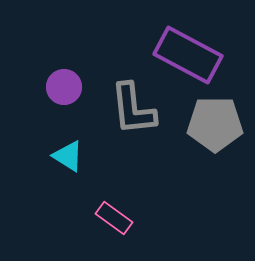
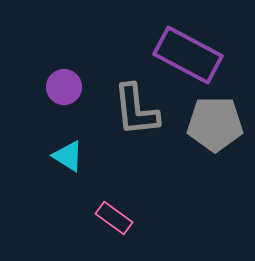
gray L-shape: moved 3 px right, 1 px down
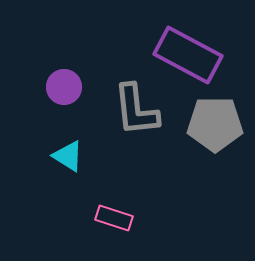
pink rectangle: rotated 18 degrees counterclockwise
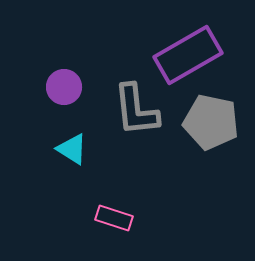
purple rectangle: rotated 58 degrees counterclockwise
gray pentagon: moved 4 px left, 2 px up; rotated 12 degrees clockwise
cyan triangle: moved 4 px right, 7 px up
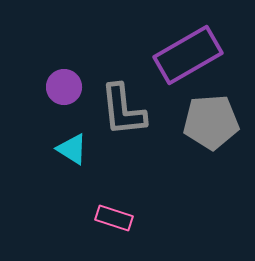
gray L-shape: moved 13 px left
gray pentagon: rotated 16 degrees counterclockwise
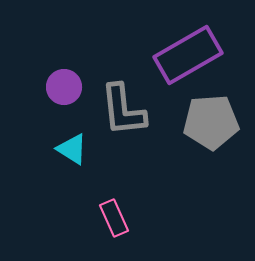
pink rectangle: rotated 48 degrees clockwise
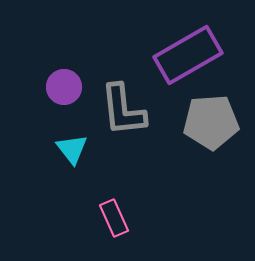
cyan triangle: rotated 20 degrees clockwise
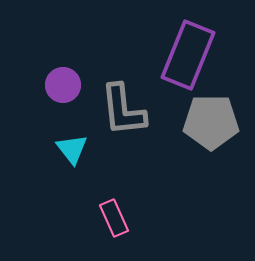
purple rectangle: rotated 38 degrees counterclockwise
purple circle: moved 1 px left, 2 px up
gray pentagon: rotated 4 degrees clockwise
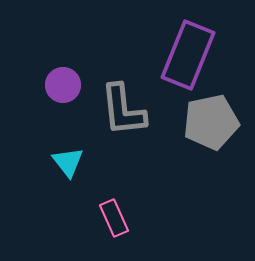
gray pentagon: rotated 12 degrees counterclockwise
cyan triangle: moved 4 px left, 13 px down
